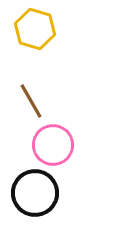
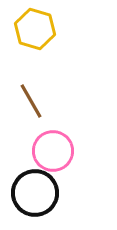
pink circle: moved 6 px down
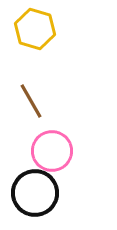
pink circle: moved 1 px left
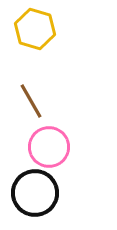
pink circle: moved 3 px left, 4 px up
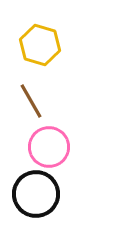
yellow hexagon: moved 5 px right, 16 px down
black circle: moved 1 px right, 1 px down
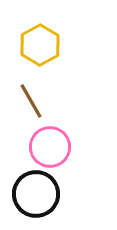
yellow hexagon: rotated 15 degrees clockwise
pink circle: moved 1 px right
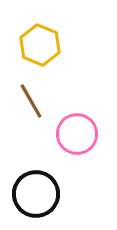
yellow hexagon: rotated 9 degrees counterclockwise
pink circle: moved 27 px right, 13 px up
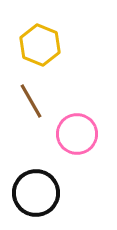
black circle: moved 1 px up
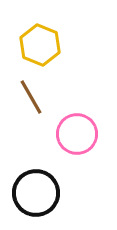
brown line: moved 4 px up
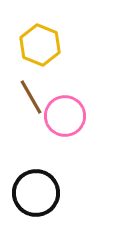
pink circle: moved 12 px left, 18 px up
